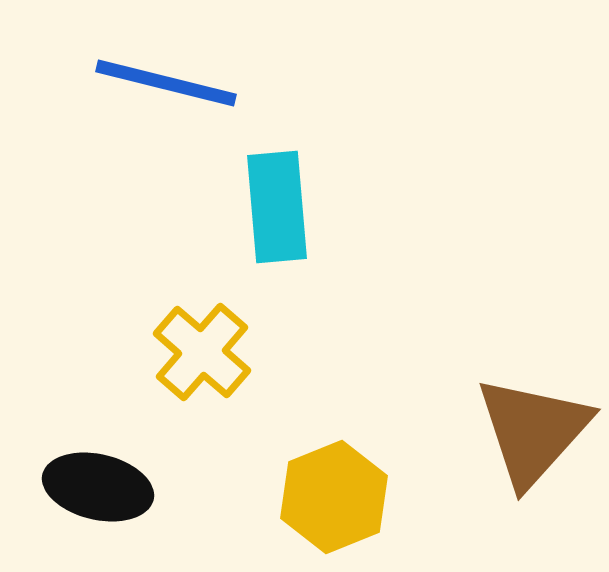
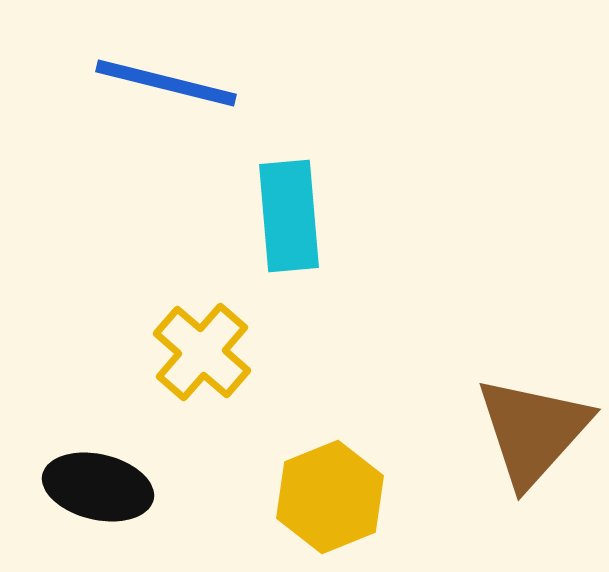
cyan rectangle: moved 12 px right, 9 px down
yellow hexagon: moved 4 px left
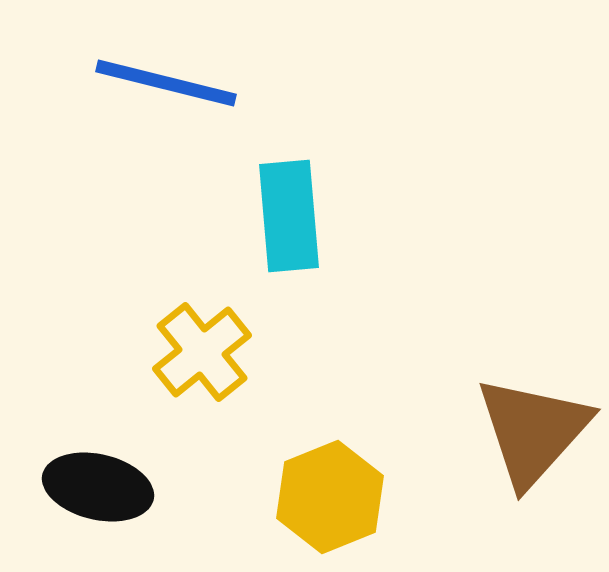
yellow cross: rotated 10 degrees clockwise
